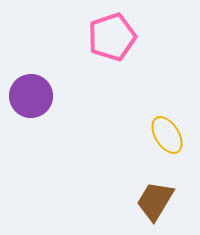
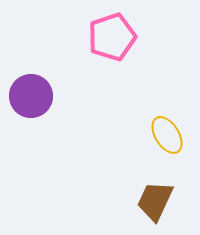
brown trapezoid: rotated 6 degrees counterclockwise
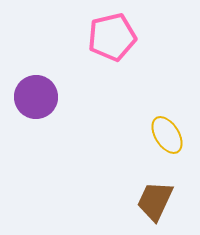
pink pentagon: rotated 6 degrees clockwise
purple circle: moved 5 px right, 1 px down
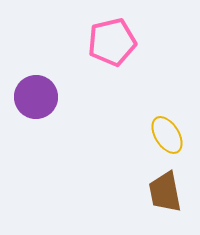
pink pentagon: moved 5 px down
brown trapezoid: moved 10 px right, 9 px up; rotated 36 degrees counterclockwise
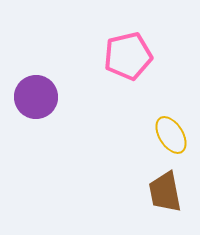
pink pentagon: moved 16 px right, 14 px down
yellow ellipse: moved 4 px right
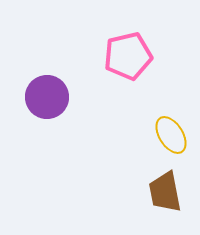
purple circle: moved 11 px right
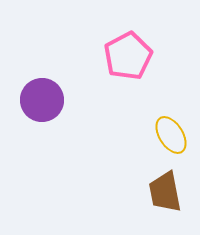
pink pentagon: rotated 15 degrees counterclockwise
purple circle: moved 5 px left, 3 px down
